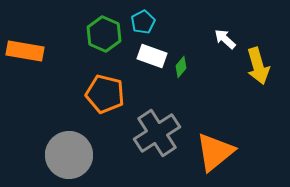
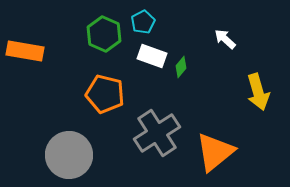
yellow arrow: moved 26 px down
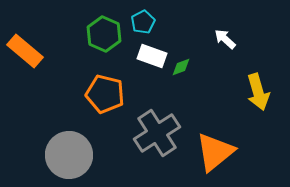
orange rectangle: rotated 30 degrees clockwise
green diamond: rotated 30 degrees clockwise
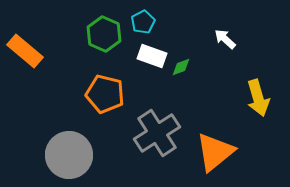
yellow arrow: moved 6 px down
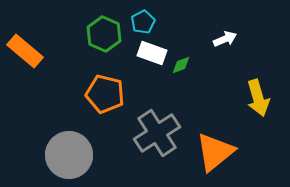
white arrow: rotated 115 degrees clockwise
white rectangle: moved 3 px up
green diamond: moved 2 px up
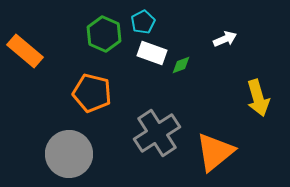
orange pentagon: moved 13 px left, 1 px up
gray circle: moved 1 px up
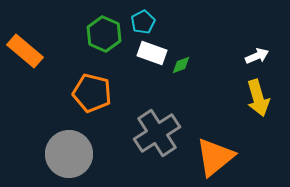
white arrow: moved 32 px right, 17 px down
orange triangle: moved 5 px down
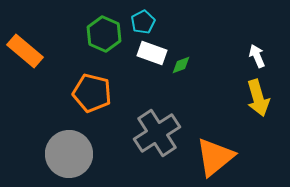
white arrow: rotated 90 degrees counterclockwise
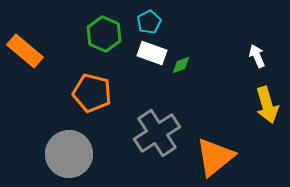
cyan pentagon: moved 6 px right
yellow arrow: moved 9 px right, 7 px down
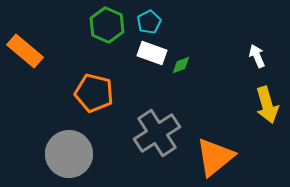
green hexagon: moved 3 px right, 9 px up
orange pentagon: moved 2 px right
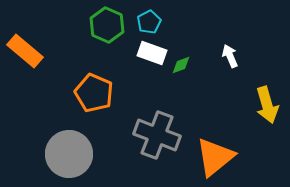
white arrow: moved 27 px left
orange pentagon: rotated 9 degrees clockwise
gray cross: moved 2 px down; rotated 36 degrees counterclockwise
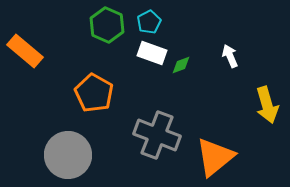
orange pentagon: rotated 6 degrees clockwise
gray circle: moved 1 px left, 1 px down
